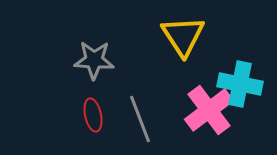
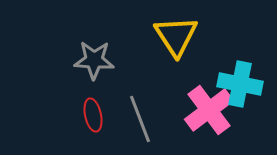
yellow triangle: moved 7 px left
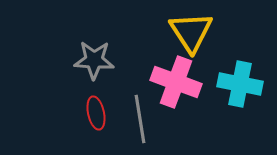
yellow triangle: moved 15 px right, 4 px up
pink cross: moved 33 px left, 28 px up; rotated 33 degrees counterclockwise
red ellipse: moved 3 px right, 2 px up
gray line: rotated 12 degrees clockwise
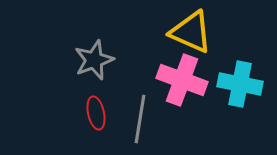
yellow triangle: rotated 33 degrees counterclockwise
gray star: rotated 24 degrees counterclockwise
pink cross: moved 6 px right, 2 px up
gray line: rotated 18 degrees clockwise
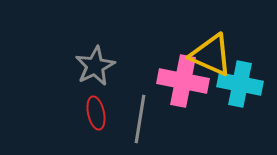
yellow triangle: moved 20 px right, 23 px down
gray star: moved 1 px right, 6 px down; rotated 6 degrees counterclockwise
pink cross: moved 1 px right, 1 px down; rotated 9 degrees counterclockwise
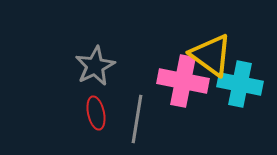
yellow triangle: rotated 12 degrees clockwise
gray line: moved 3 px left
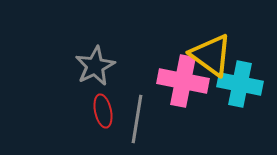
red ellipse: moved 7 px right, 2 px up
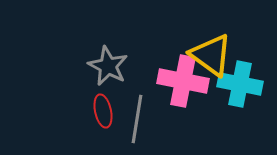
gray star: moved 13 px right; rotated 18 degrees counterclockwise
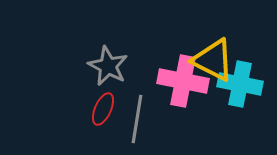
yellow triangle: moved 2 px right, 5 px down; rotated 9 degrees counterclockwise
red ellipse: moved 2 px up; rotated 36 degrees clockwise
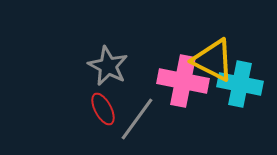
red ellipse: rotated 52 degrees counterclockwise
gray line: rotated 27 degrees clockwise
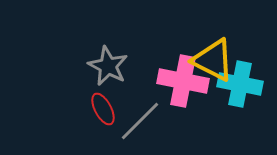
gray line: moved 3 px right, 2 px down; rotated 9 degrees clockwise
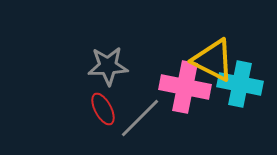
gray star: rotated 30 degrees counterclockwise
pink cross: moved 2 px right, 6 px down
gray line: moved 3 px up
